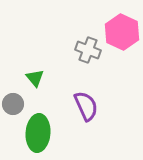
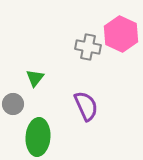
pink hexagon: moved 1 px left, 2 px down
gray cross: moved 3 px up; rotated 10 degrees counterclockwise
green triangle: rotated 18 degrees clockwise
green ellipse: moved 4 px down
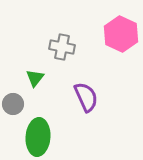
gray cross: moved 26 px left
purple semicircle: moved 9 px up
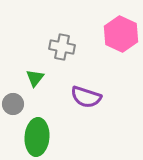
purple semicircle: rotated 132 degrees clockwise
green ellipse: moved 1 px left
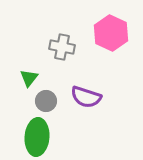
pink hexagon: moved 10 px left, 1 px up
green triangle: moved 6 px left
gray circle: moved 33 px right, 3 px up
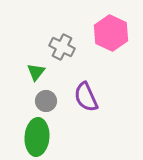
gray cross: rotated 15 degrees clockwise
green triangle: moved 7 px right, 6 px up
purple semicircle: rotated 48 degrees clockwise
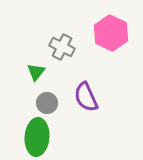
gray circle: moved 1 px right, 2 px down
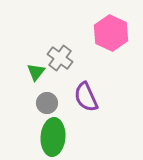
gray cross: moved 2 px left, 11 px down; rotated 10 degrees clockwise
green ellipse: moved 16 px right
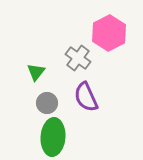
pink hexagon: moved 2 px left; rotated 8 degrees clockwise
gray cross: moved 18 px right
